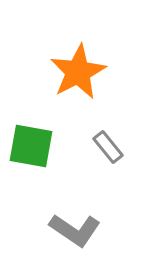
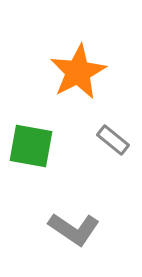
gray rectangle: moved 5 px right, 7 px up; rotated 12 degrees counterclockwise
gray L-shape: moved 1 px left, 1 px up
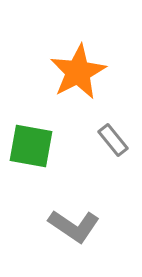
gray rectangle: rotated 12 degrees clockwise
gray L-shape: moved 3 px up
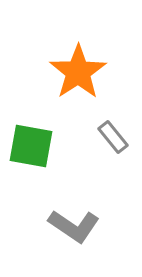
orange star: rotated 6 degrees counterclockwise
gray rectangle: moved 3 px up
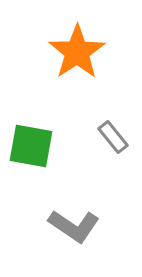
orange star: moved 1 px left, 20 px up
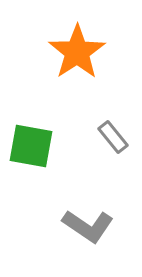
gray L-shape: moved 14 px right
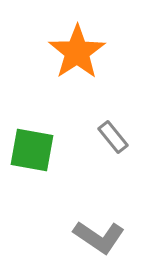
green square: moved 1 px right, 4 px down
gray L-shape: moved 11 px right, 11 px down
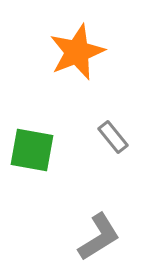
orange star: rotated 12 degrees clockwise
gray L-shape: rotated 66 degrees counterclockwise
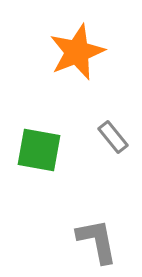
green square: moved 7 px right
gray L-shape: moved 2 px left, 4 px down; rotated 69 degrees counterclockwise
